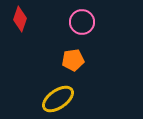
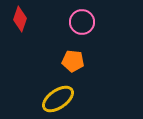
orange pentagon: moved 1 px down; rotated 15 degrees clockwise
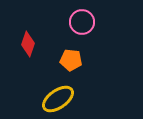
red diamond: moved 8 px right, 25 px down
orange pentagon: moved 2 px left, 1 px up
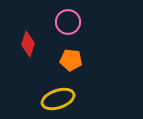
pink circle: moved 14 px left
yellow ellipse: rotated 16 degrees clockwise
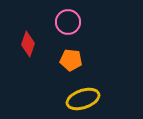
yellow ellipse: moved 25 px right
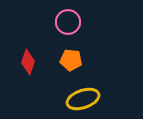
red diamond: moved 18 px down
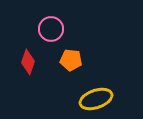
pink circle: moved 17 px left, 7 px down
yellow ellipse: moved 13 px right
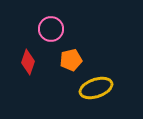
orange pentagon: rotated 20 degrees counterclockwise
yellow ellipse: moved 11 px up
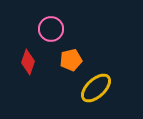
yellow ellipse: rotated 24 degrees counterclockwise
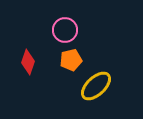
pink circle: moved 14 px right, 1 px down
yellow ellipse: moved 2 px up
